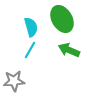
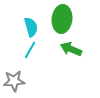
green ellipse: rotated 36 degrees clockwise
green arrow: moved 2 px right, 1 px up
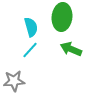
green ellipse: moved 2 px up
cyan line: rotated 12 degrees clockwise
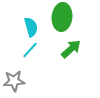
green arrow: rotated 115 degrees clockwise
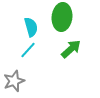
cyan line: moved 2 px left
gray star: rotated 15 degrees counterclockwise
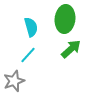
green ellipse: moved 3 px right, 2 px down
cyan line: moved 5 px down
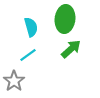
cyan line: rotated 12 degrees clockwise
gray star: rotated 15 degrees counterclockwise
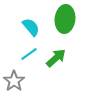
cyan semicircle: rotated 24 degrees counterclockwise
green arrow: moved 15 px left, 9 px down
cyan line: moved 1 px right, 1 px up
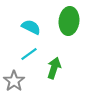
green ellipse: moved 4 px right, 2 px down
cyan semicircle: rotated 24 degrees counterclockwise
green arrow: moved 2 px left, 10 px down; rotated 30 degrees counterclockwise
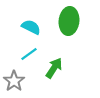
green arrow: rotated 15 degrees clockwise
